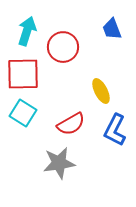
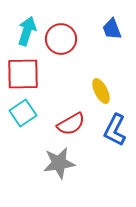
red circle: moved 2 px left, 8 px up
cyan square: rotated 24 degrees clockwise
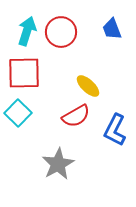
red circle: moved 7 px up
red square: moved 1 px right, 1 px up
yellow ellipse: moved 13 px left, 5 px up; rotated 20 degrees counterclockwise
cyan square: moved 5 px left; rotated 12 degrees counterclockwise
red semicircle: moved 5 px right, 8 px up
gray star: moved 1 px left, 1 px down; rotated 20 degrees counterclockwise
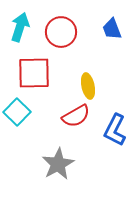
cyan arrow: moved 7 px left, 4 px up
red square: moved 10 px right
yellow ellipse: rotated 35 degrees clockwise
cyan square: moved 1 px left, 1 px up
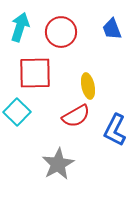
red square: moved 1 px right
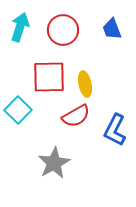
red circle: moved 2 px right, 2 px up
red square: moved 14 px right, 4 px down
yellow ellipse: moved 3 px left, 2 px up
cyan square: moved 1 px right, 2 px up
gray star: moved 4 px left, 1 px up
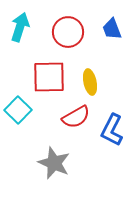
red circle: moved 5 px right, 2 px down
yellow ellipse: moved 5 px right, 2 px up
red semicircle: moved 1 px down
blue L-shape: moved 3 px left
gray star: rotated 20 degrees counterclockwise
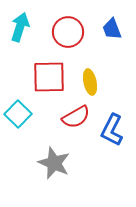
cyan square: moved 4 px down
